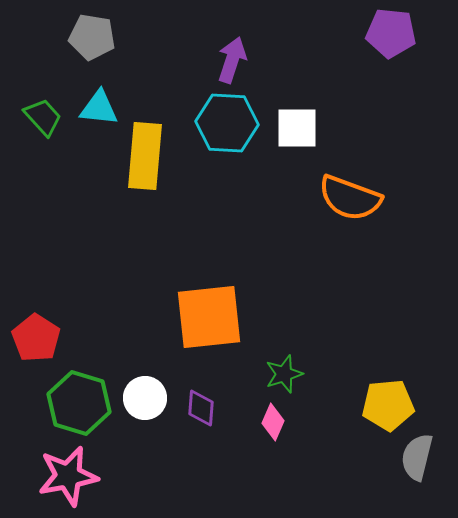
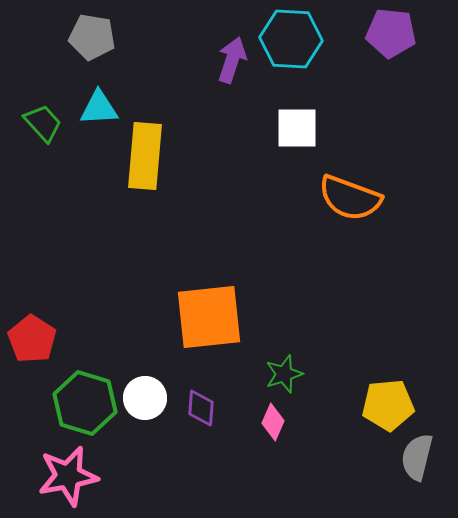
cyan triangle: rotated 9 degrees counterclockwise
green trapezoid: moved 6 px down
cyan hexagon: moved 64 px right, 84 px up
red pentagon: moved 4 px left, 1 px down
green hexagon: moved 6 px right
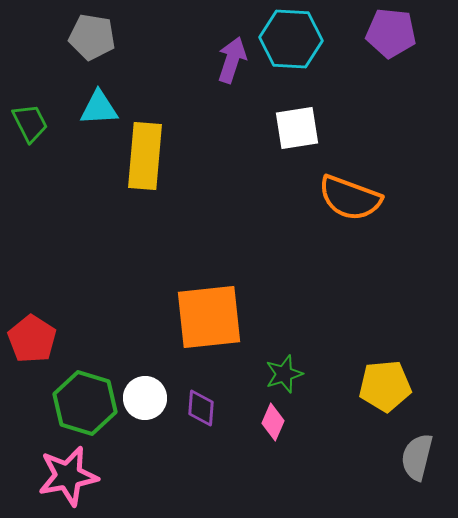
green trapezoid: moved 13 px left; rotated 15 degrees clockwise
white square: rotated 9 degrees counterclockwise
yellow pentagon: moved 3 px left, 19 px up
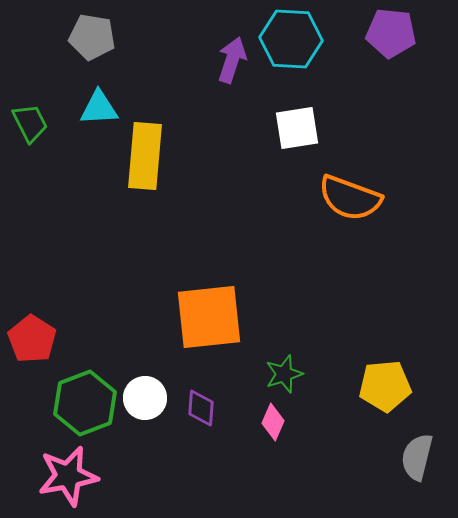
green hexagon: rotated 22 degrees clockwise
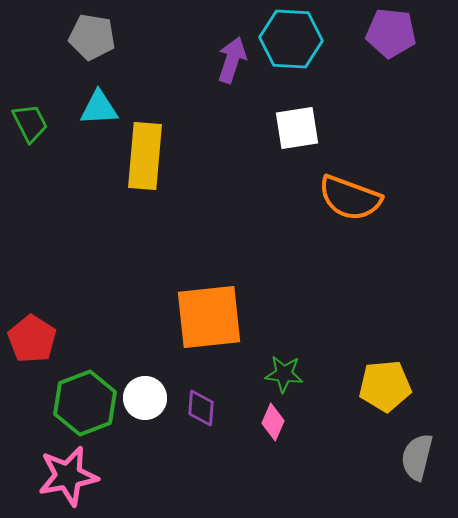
green star: rotated 24 degrees clockwise
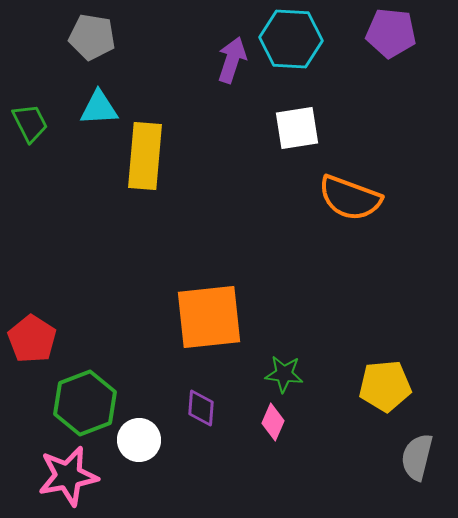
white circle: moved 6 px left, 42 px down
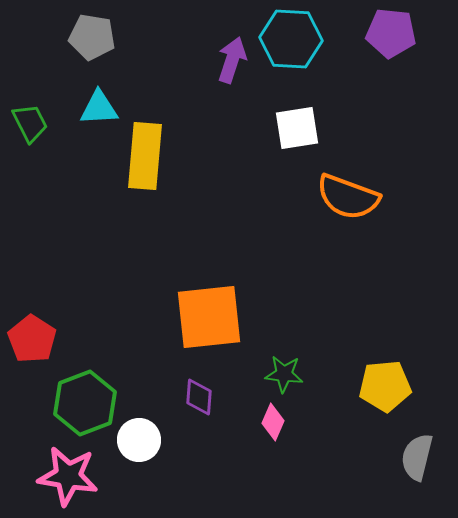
orange semicircle: moved 2 px left, 1 px up
purple diamond: moved 2 px left, 11 px up
pink star: rotated 20 degrees clockwise
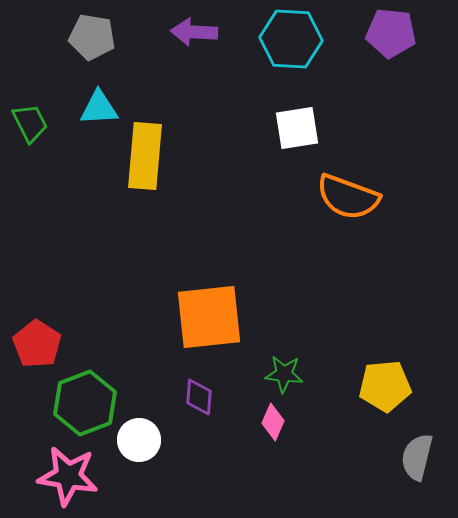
purple arrow: moved 38 px left, 28 px up; rotated 105 degrees counterclockwise
red pentagon: moved 5 px right, 5 px down
